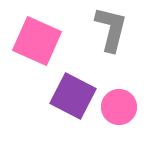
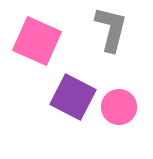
purple square: moved 1 px down
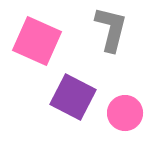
pink circle: moved 6 px right, 6 px down
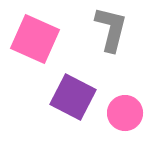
pink square: moved 2 px left, 2 px up
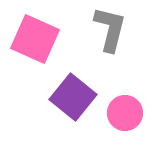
gray L-shape: moved 1 px left
purple square: rotated 12 degrees clockwise
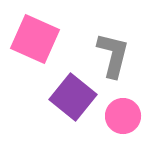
gray L-shape: moved 3 px right, 26 px down
pink circle: moved 2 px left, 3 px down
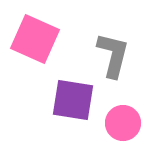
purple square: moved 3 px down; rotated 30 degrees counterclockwise
pink circle: moved 7 px down
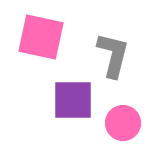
pink square: moved 6 px right, 2 px up; rotated 12 degrees counterclockwise
purple square: rotated 9 degrees counterclockwise
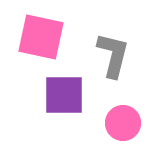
purple square: moved 9 px left, 5 px up
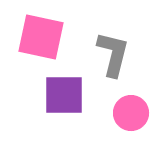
gray L-shape: moved 1 px up
pink circle: moved 8 px right, 10 px up
